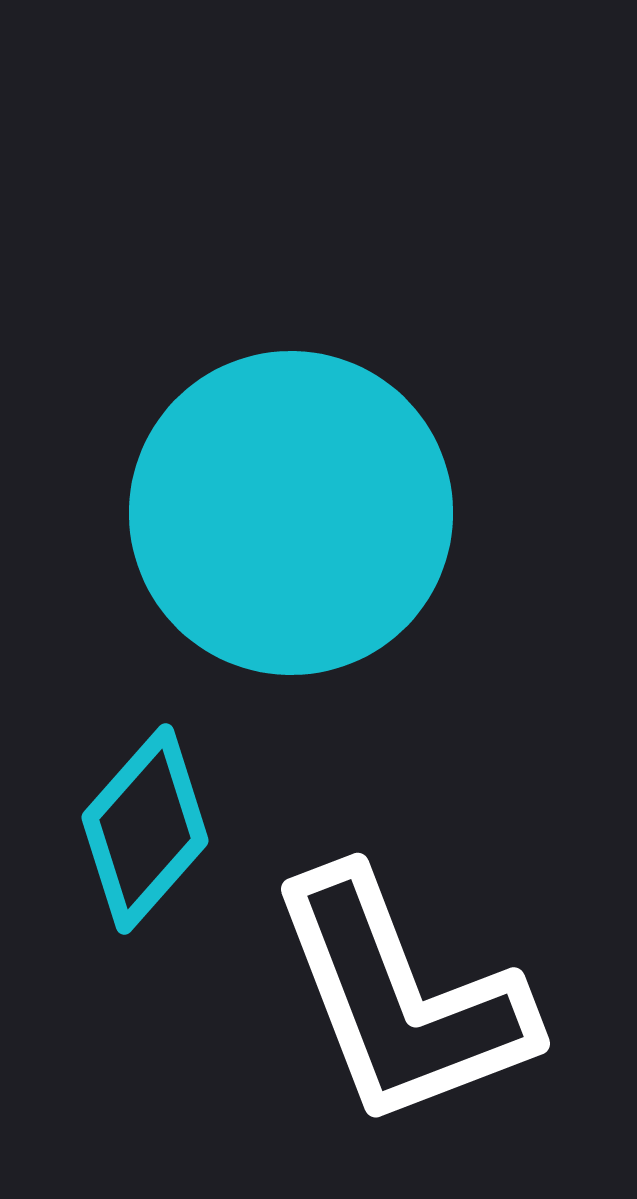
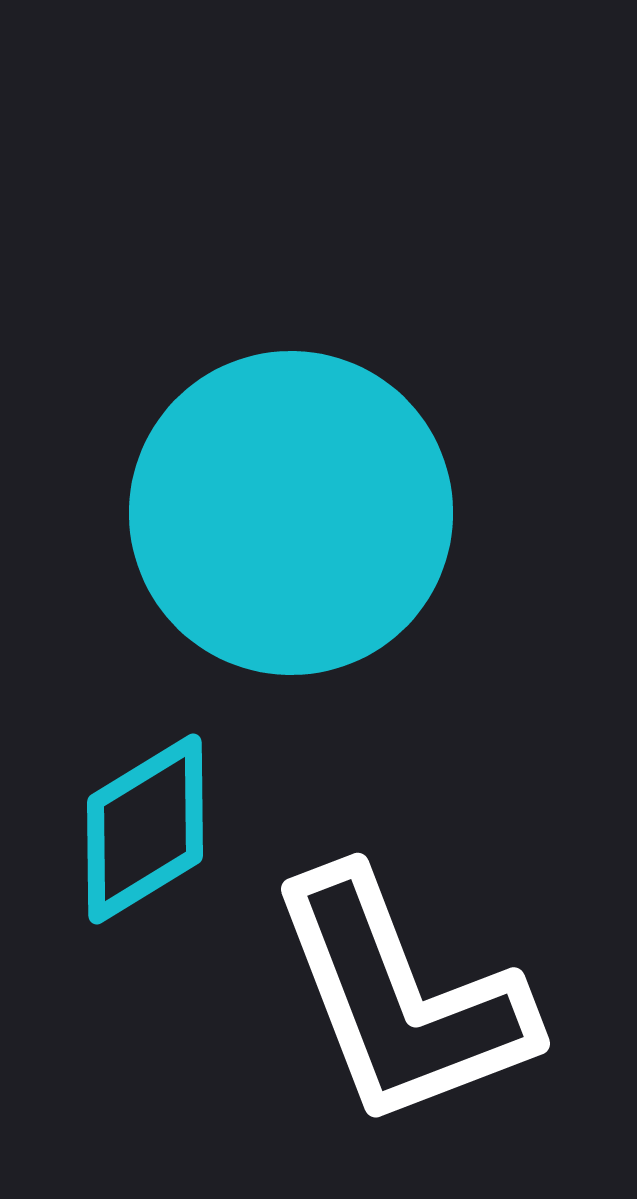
cyan diamond: rotated 17 degrees clockwise
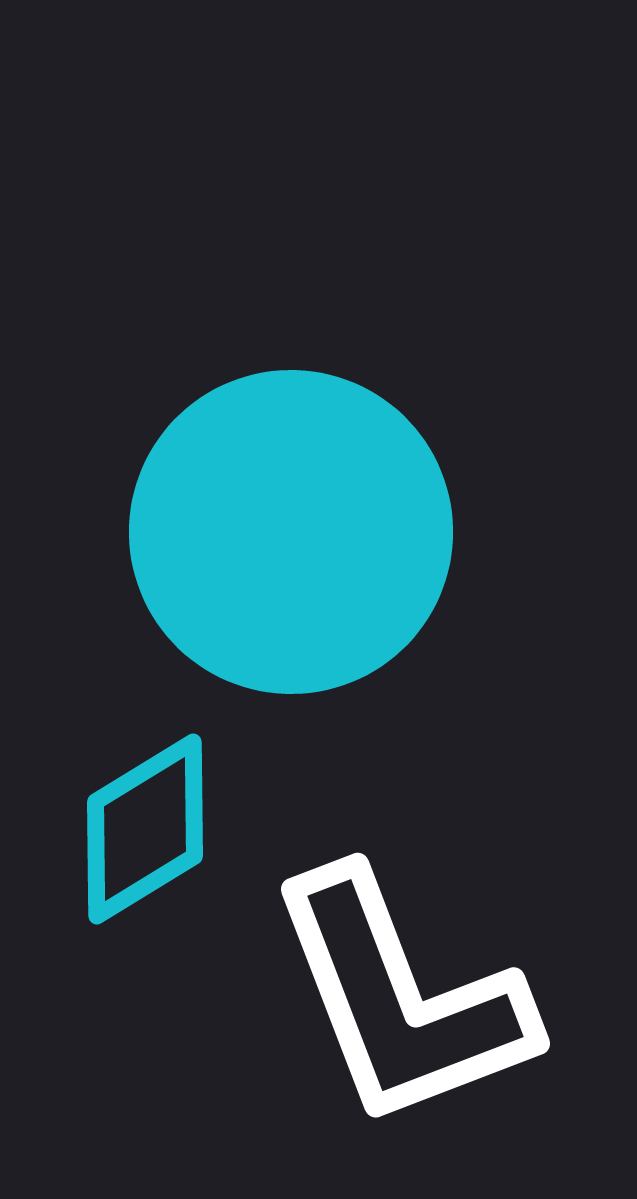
cyan circle: moved 19 px down
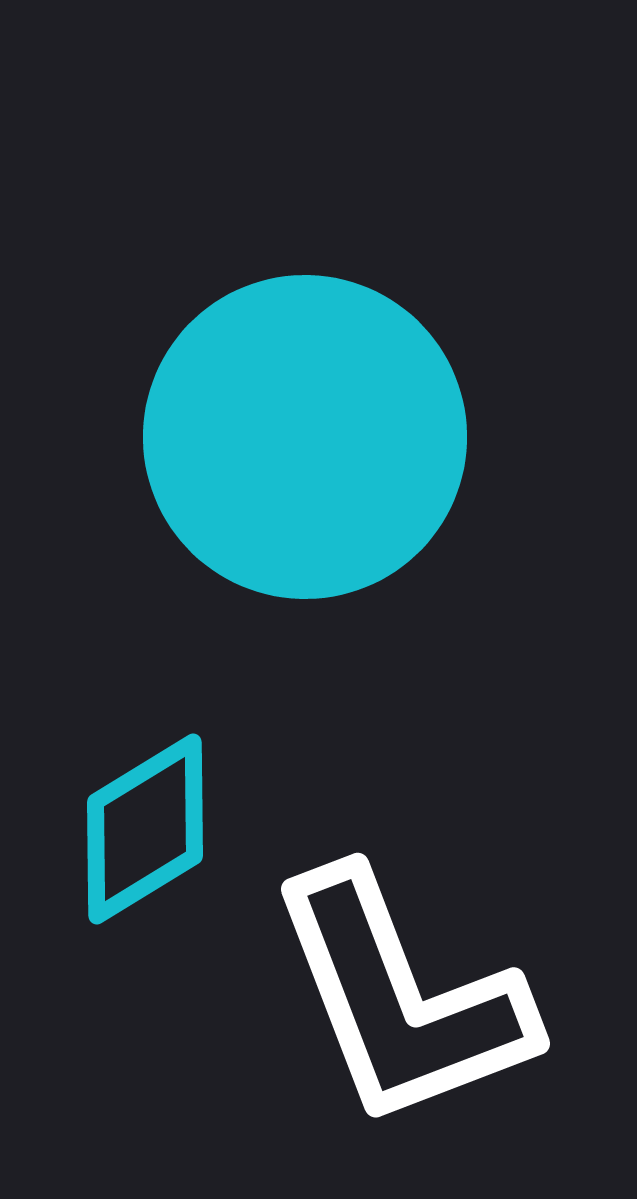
cyan circle: moved 14 px right, 95 px up
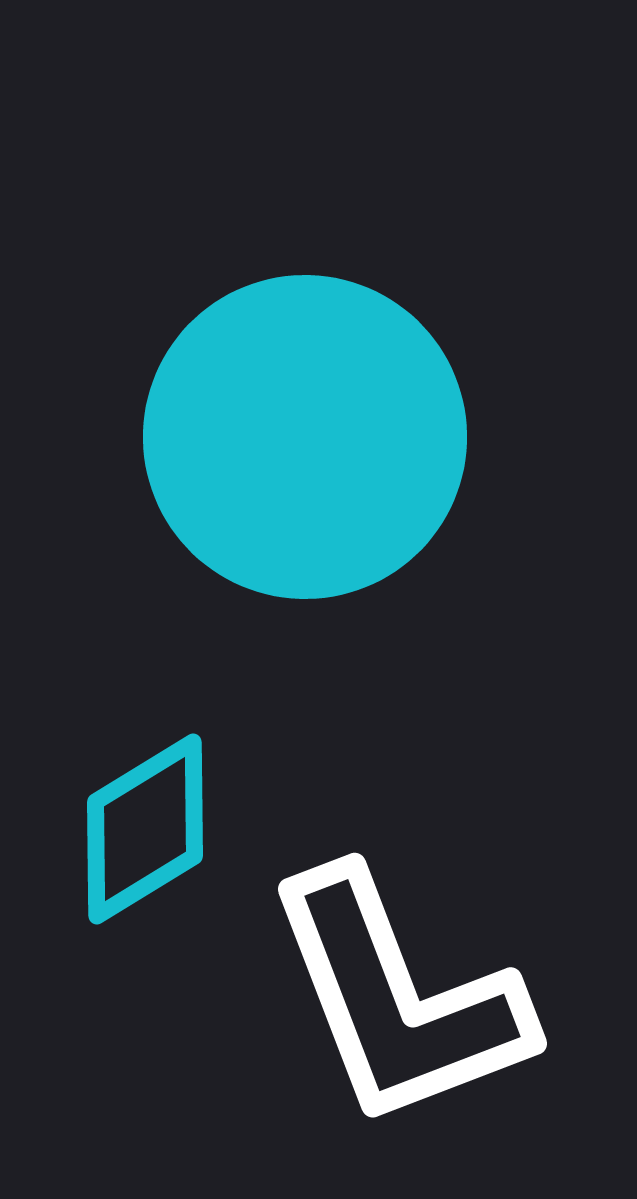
white L-shape: moved 3 px left
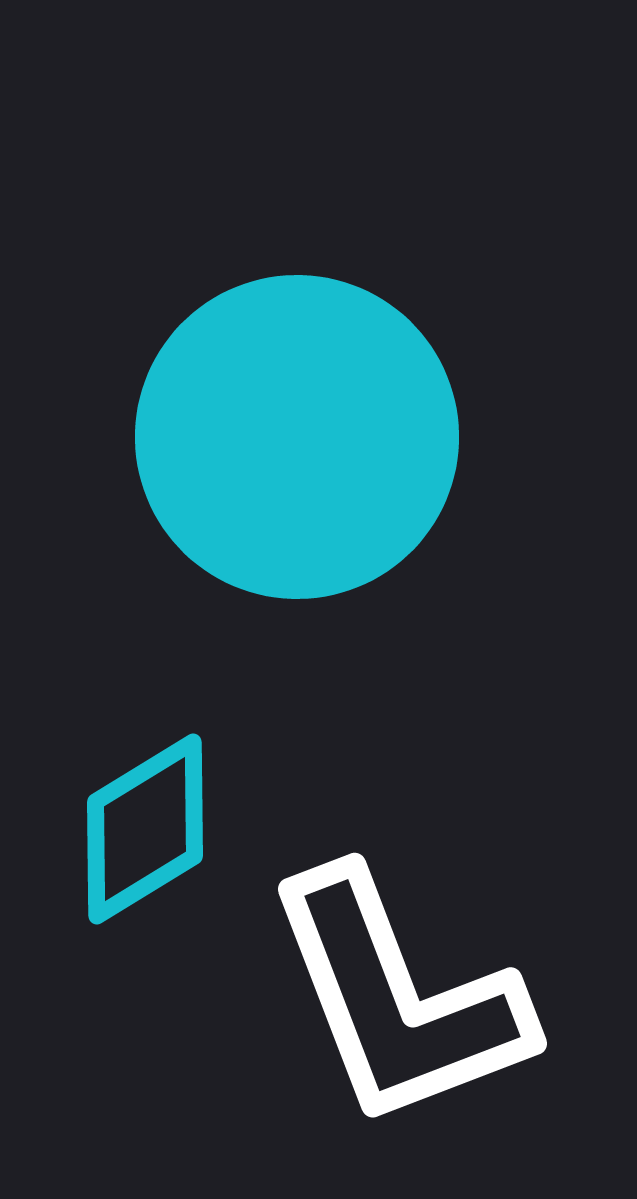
cyan circle: moved 8 px left
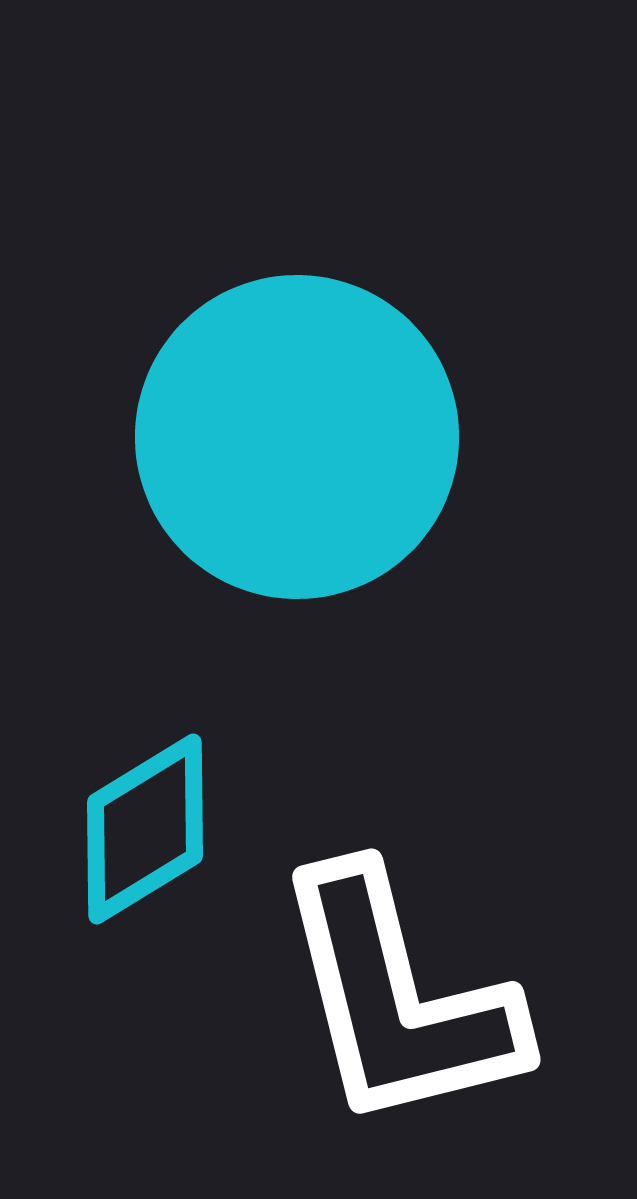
white L-shape: rotated 7 degrees clockwise
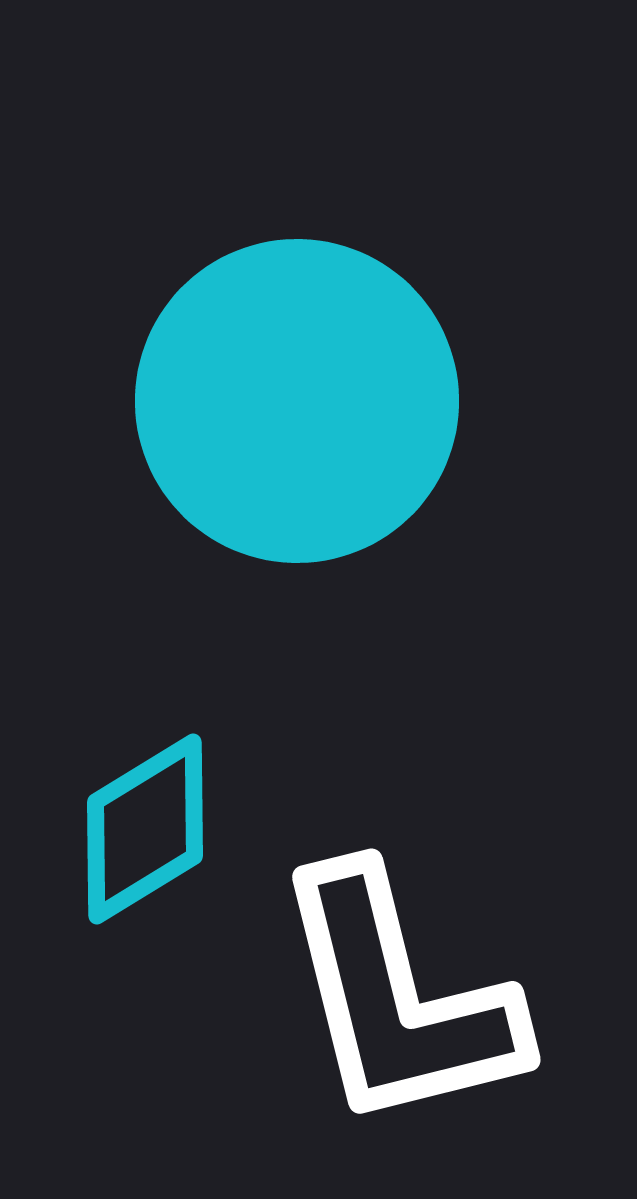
cyan circle: moved 36 px up
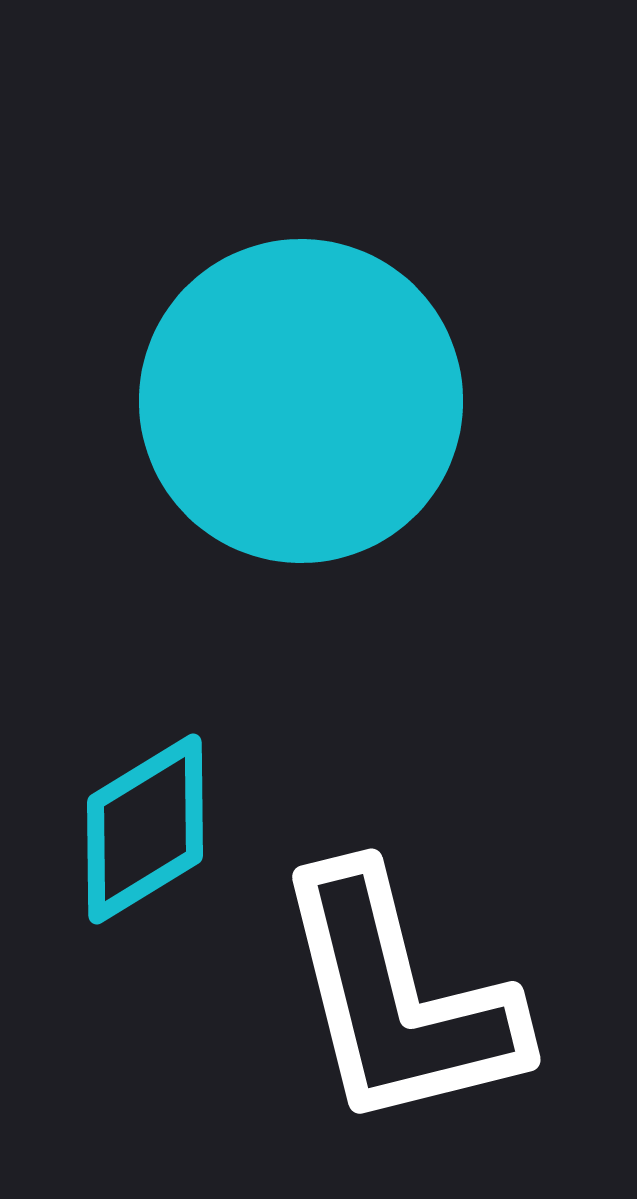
cyan circle: moved 4 px right
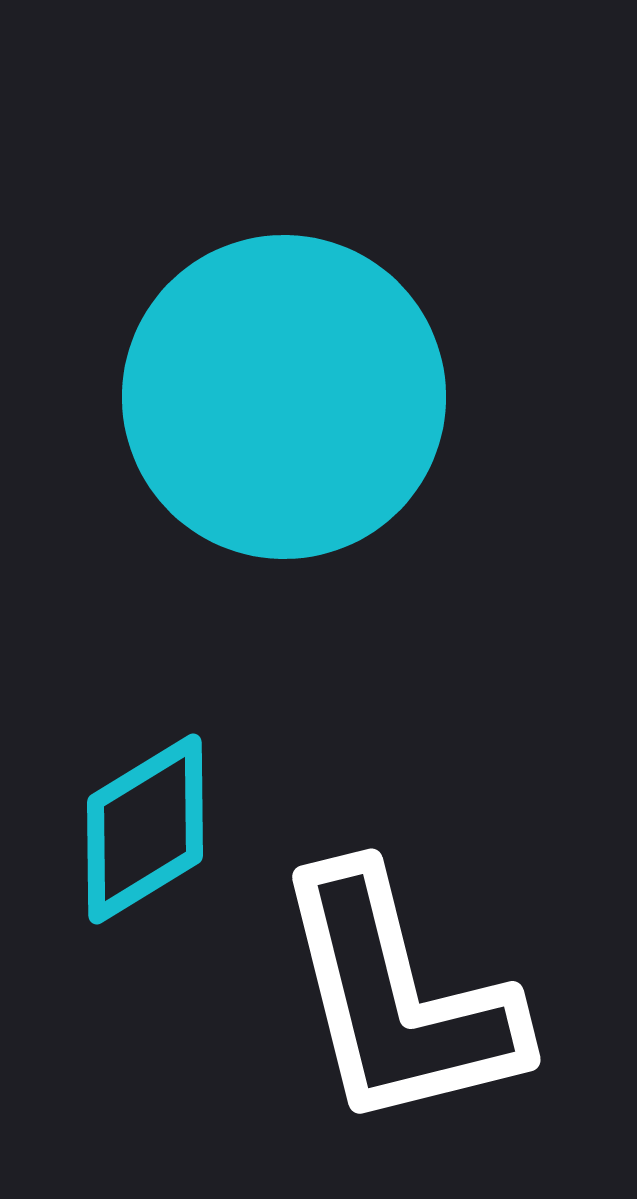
cyan circle: moved 17 px left, 4 px up
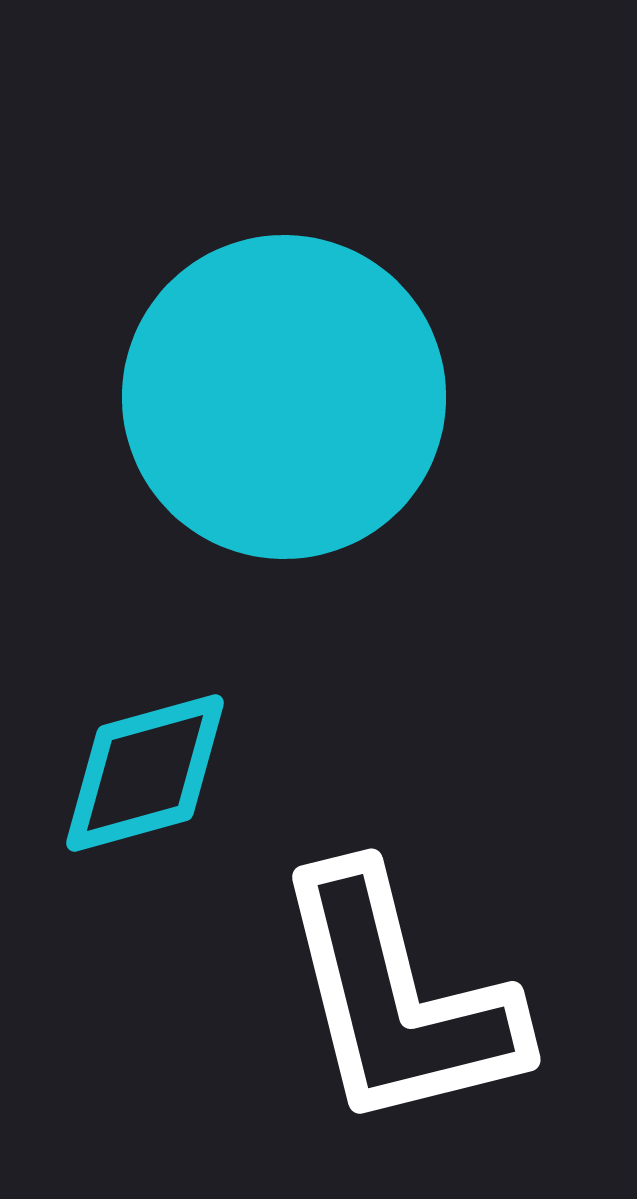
cyan diamond: moved 56 px up; rotated 16 degrees clockwise
